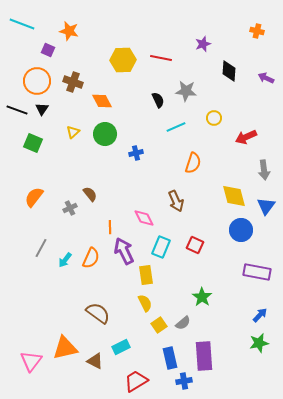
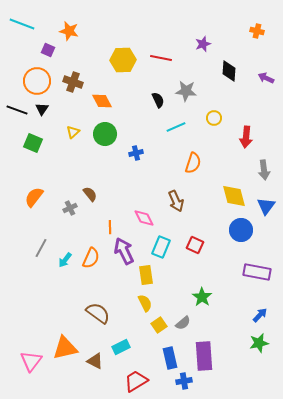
red arrow at (246, 137): rotated 60 degrees counterclockwise
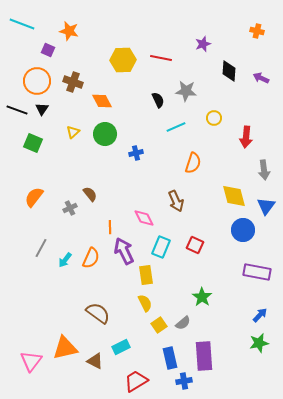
purple arrow at (266, 78): moved 5 px left
blue circle at (241, 230): moved 2 px right
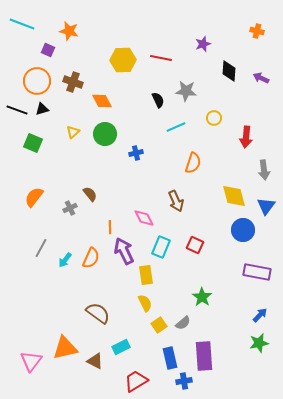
black triangle at (42, 109): rotated 40 degrees clockwise
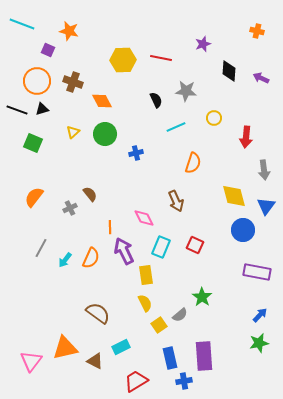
black semicircle at (158, 100): moved 2 px left
gray semicircle at (183, 323): moved 3 px left, 8 px up
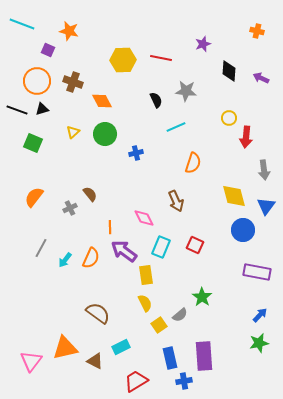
yellow circle at (214, 118): moved 15 px right
purple arrow at (124, 251): rotated 28 degrees counterclockwise
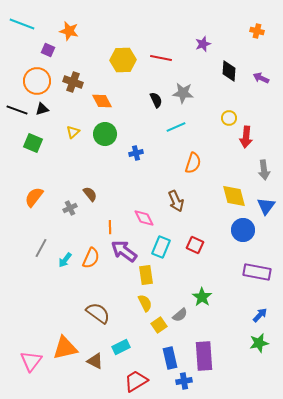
gray star at (186, 91): moved 3 px left, 2 px down
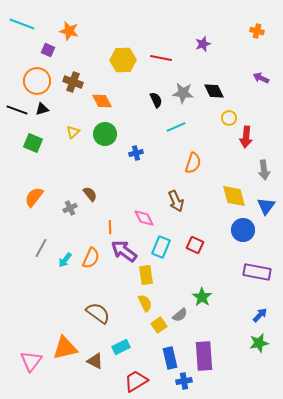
black diamond at (229, 71): moved 15 px left, 20 px down; rotated 30 degrees counterclockwise
